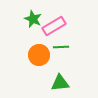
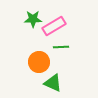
green star: rotated 24 degrees counterclockwise
orange circle: moved 7 px down
green triangle: moved 7 px left; rotated 30 degrees clockwise
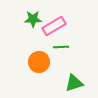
green triangle: moved 21 px right; rotated 42 degrees counterclockwise
